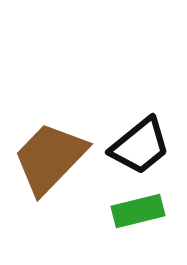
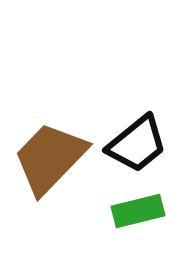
black trapezoid: moved 3 px left, 2 px up
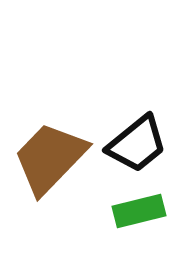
green rectangle: moved 1 px right
